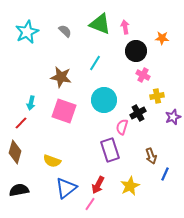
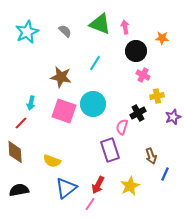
cyan circle: moved 11 px left, 4 px down
brown diamond: rotated 20 degrees counterclockwise
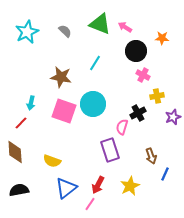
pink arrow: rotated 48 degrees counterclockwise
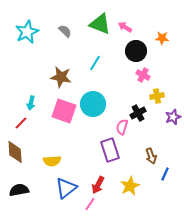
yellow semicircle: rotated 24 degrees counterclockwise
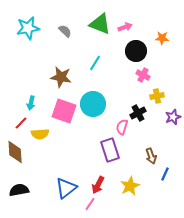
pink arrow: rotated 128 degrees clockwise
cyan star: moved 1 px right, 4 px up; rotated 15 degrees clockwise
yellow semicircle: moved 12 px left, 27 px up
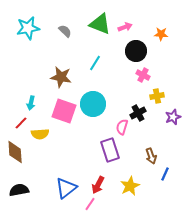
orange star: moved 1 px left, 4 px up
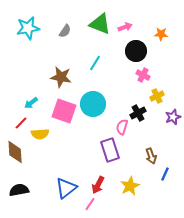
gray semicircle: rotated 80 degrees clockwise
yellow cross: rotated 16 degrees counterclockwise
cyan arrow: rotated 40 degrees clockwise
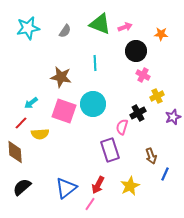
cyan line: rotated 35 degrees counterclockwise
black semicircle: moved 3 px right, 3 px up; rotated 30 degrees counterclockwise
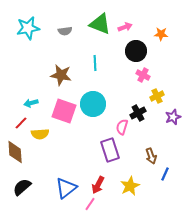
gray semicircle: rotated 48 degrees clockwise
brown star: moved 2 px up
cyan arrow: rotated 24 degrees clockwise
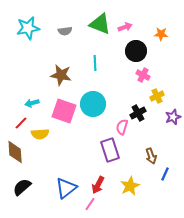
cyan arrow: moved 1 px right
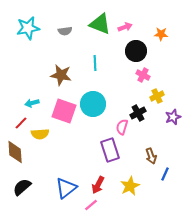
pink line: moved 1 px right, 1 px down; rotated 16 degrees clockwise
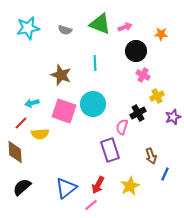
gray semicircle: moved 1 px up; rotated 24 degrees clockwise
brown star: rotated 10 degrees clockwise
